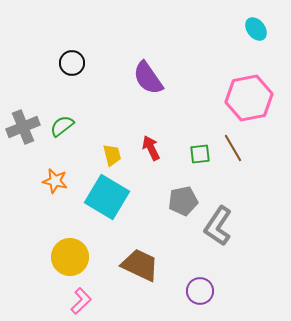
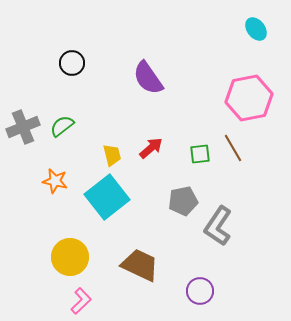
red arrow: rotated 75 degrees clockwise
cyan square: rotated 21 degrees clockwise
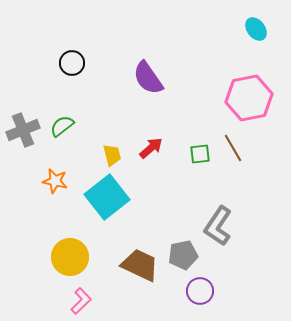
gray cross: moved 3 px down
gray pentagon: moved 54 px down
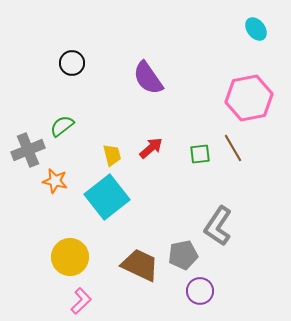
gray cross: moved 5 px right, 20 px down
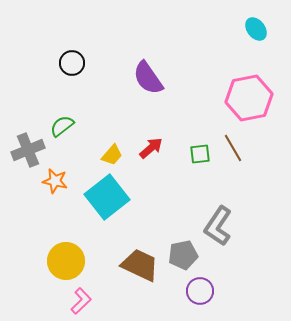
yellow trapezoid: rotated 55 degrees clockwise
yellow circle: moved 4 px left, 4 px down
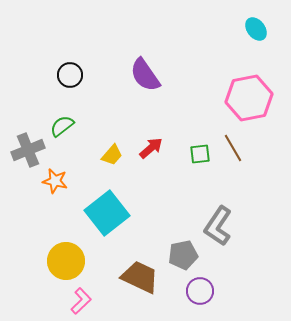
black circle: moved 2 px left, 12 px down
purple semicircle: moved 3 px left, 3 px up
cyan square: moved 16 px down
brown trapezoid: moved 12 px down
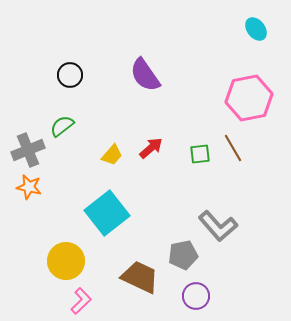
orange star: moved 26 px left, 6 px down
gray L-shape: rotated 75 degrees counterclockwise
purple circle: moved 4 px left, 5 px down
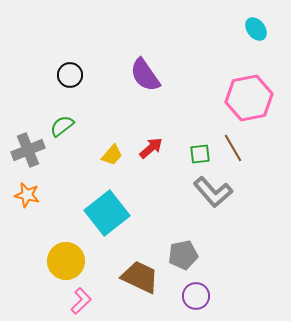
orange star: moved 2 px left, 8 px down
gray L-shape: moved 5 px left, 34 px up
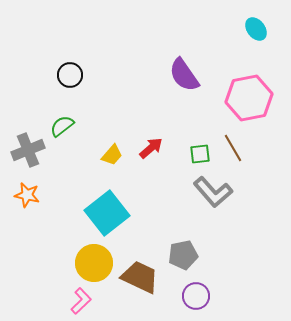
purple semicircle: moved 39 px right
yellow circle: moved 28 px right, 2 px down
